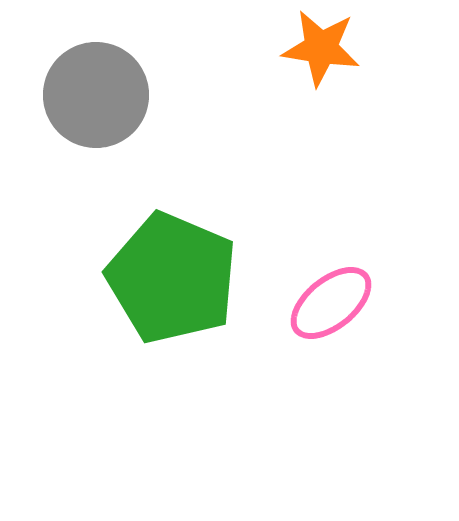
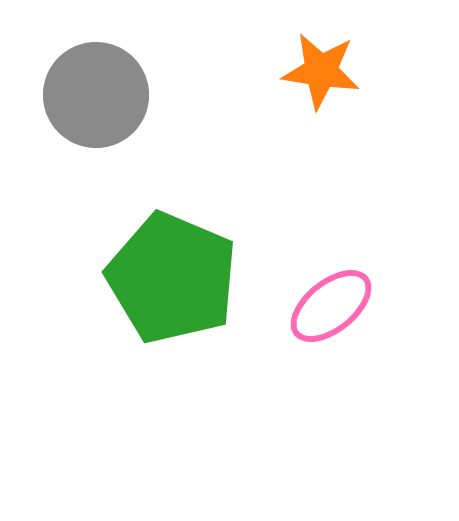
orange star: moved 23 px down
pink ellipse: moved 3 px down
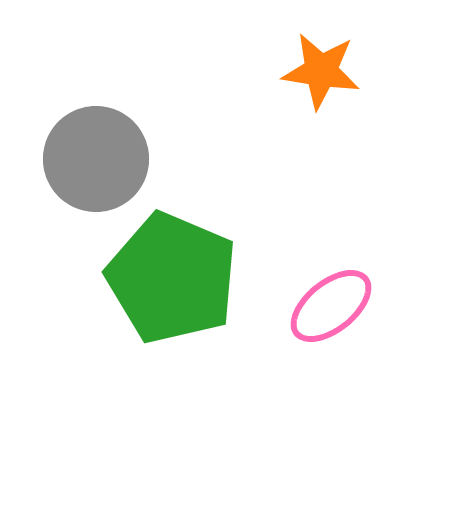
gray circle: moved 64 px down
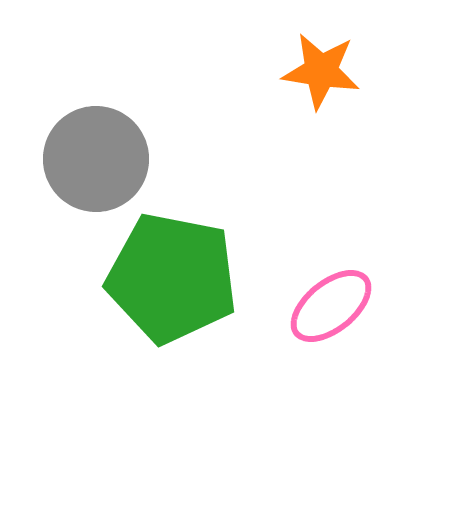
green pentagon: rotated 12 degrees counterclockwise
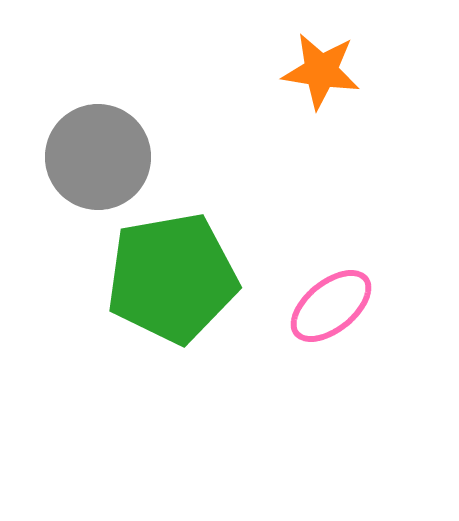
gray circle: moved 2 px right, 2 px up
green pentagon: rotated 21 degrees counterclockwise
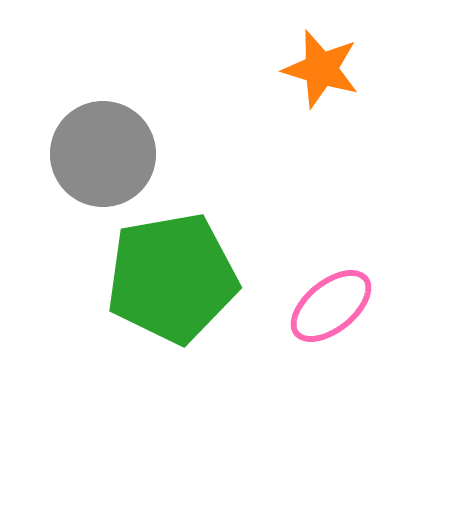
orange star: moved 2 px up; rotated 8 degrees clockwise
gray circle: moved 5 px right, 3 px up
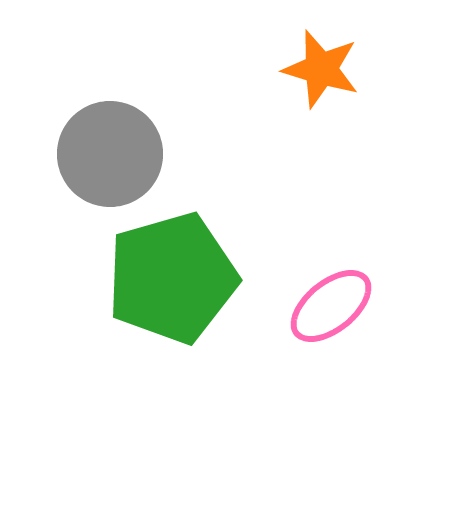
gray circle: moved 7 px right
green pentagon: rotated 6 degrees counterclockwise
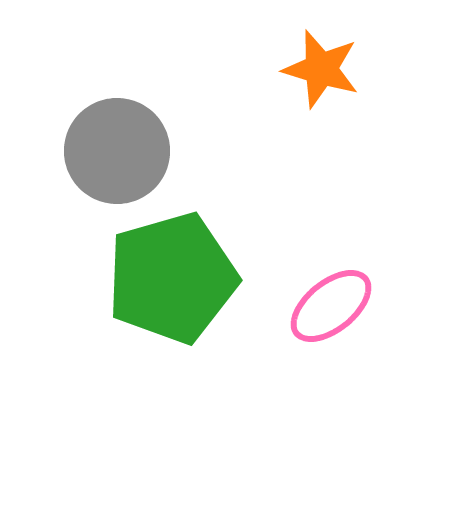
gray circle: moved 7 px right, 3 px up
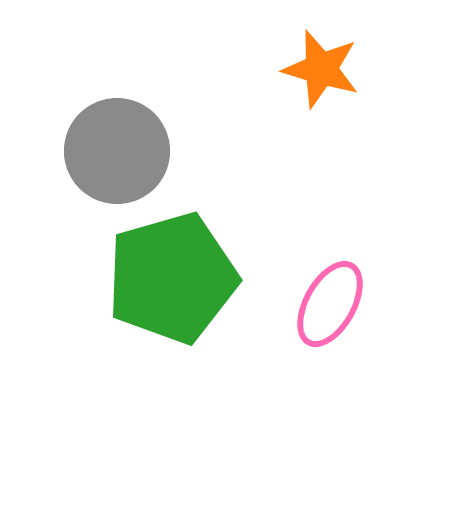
pink ellipse: moved 1 px left, 2 px up; rotated 22 degrees counterclockwise
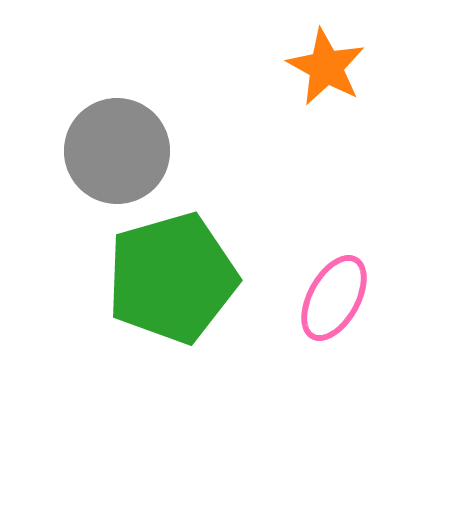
orange star: moved 5 px right, 2 px up; rotated 12 degrees clockwise
pink ellipse: moved 4 px right, 6 px up
